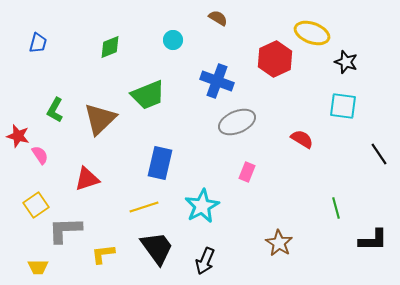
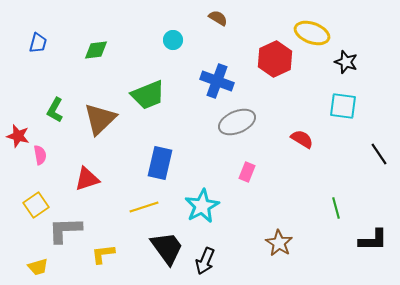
green diamond: moved 14 px left, 3 px down; rotated 15 degrees clockwise
pink semicircle: rotated 24 degrees clockwise
black trapezoid: moved 10 px right
yellow trapezoid: rotated 15 degrees counterclockwise
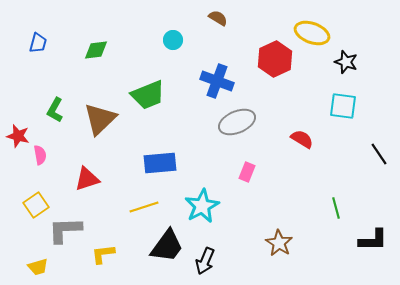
blue rectangle: rotated 72 degrees clockwise
black trapezoid: moved 2 px up; rotated 72 degrees clockwise
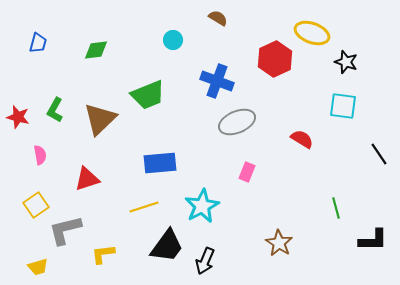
red star: moved 19 px up
gray L-shape: rotated 12 degrees counterclockwise
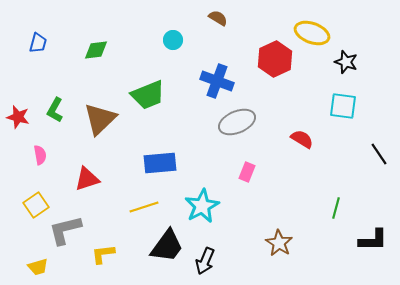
green line: rotated 30 degrees clockwise
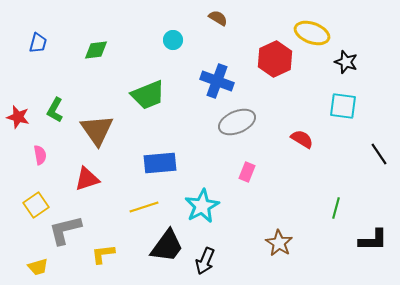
brown triangle: moved 3 px left, 11 px down; rotated 21 degrees counterclockwise
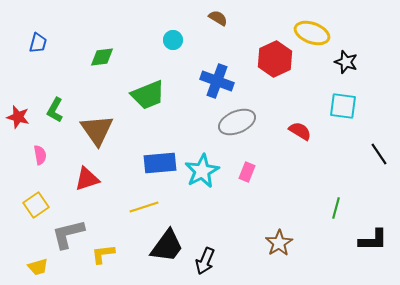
green diamond: moved 6 px right, 7 px down
red semicircle: moved 2 px left, 8 px up
cyan star: moved 35 px up
gray L-shape: moved 3 px right, 4 px down
brown star: rotated 8 degrees clockwise
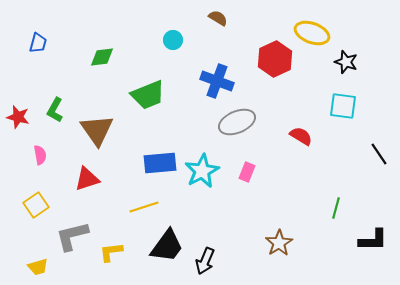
red semicircle: moved 1 px right, 5 px down
gray L-shape: moved 4 px right, 2 px down
yellow L-shape: moved 8 px right, 2 px up
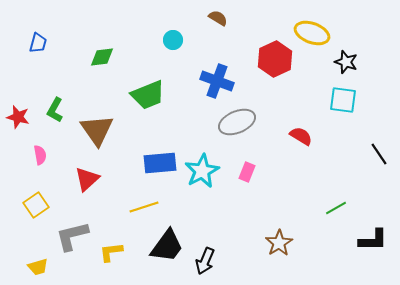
cyan square: moved 6 px up
red triangle: rotated 24 degrees counterclockwise
green line: rotated 45 degrees clockwise
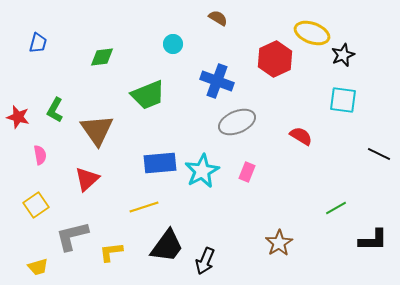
cyan circle: moved 4 px down
black star: moved 3 px left, 7 px up; rotated 30 degrees clockwise
black line: rotated 30 degrees counterclockwise
